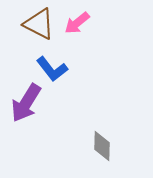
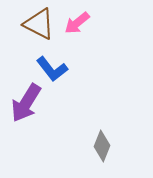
gray diamond: rotated 20 degrees clockwise
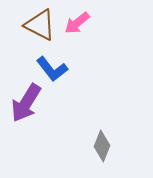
brown triangle: moved 1 px right, 1 px down
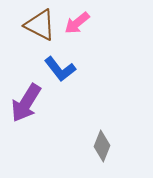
blue L-shape: moved 8 px right
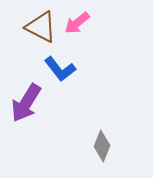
brown triangle: moved 1 px right, 2 px down
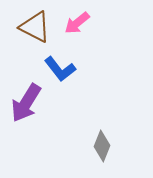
brown triangle: moved 6 px left
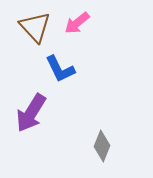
brown triangle: rotated 20 degrees clockwise
blue L-shape: rotated 12 degrees clockwise
purple arrow: moved 5 px right, 10 px down
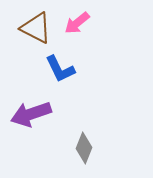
brown triangle: moved 1 px right, 1 px down; rotated 20 degrees counterclockwise
purple arrow: moved 1 px down; rotated 39 degrees clockwise
gray diamond: moved 18 px left, 2 px down
